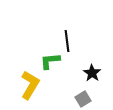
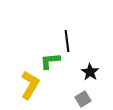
black star: moved 2 px left, 1 px up
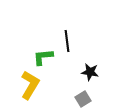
green L-shape: moved 7 px left, 4 px up
black star: rotated 24 degrees counterclockwise
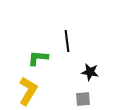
green L-shape: moved 5 px left, 1 px down; rotated 10 degrees clockwise
yellow L-shape: moved 2 px left, 6 px down
gray square: rotated 28 degrees clockwise
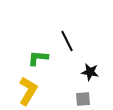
black line: rotated 20 degrees counterclockwise
